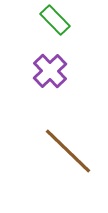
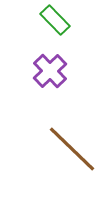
brown line: moved 4 px right, 2 px up
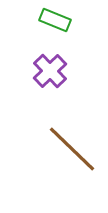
green rectangle: rotated 24 degrees counterclockwise
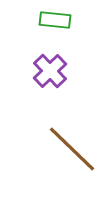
green rectangle: rotated 16 degrees counterclockwise
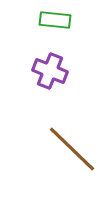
purple cross: rotated 24 degrees counterclockwise
